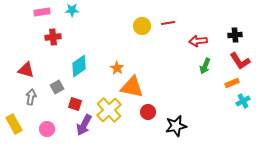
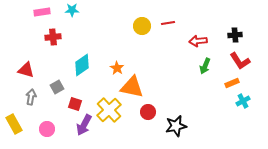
cyan diamond: moved 3 px right, 1 px up
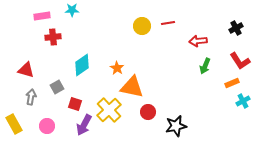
pink rectangle: moved 4 px down
black cross: moved 1 px right, 7 px up; rotated 24 degrees counterclockwise
pink circle: moved 3 px up
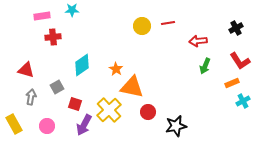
orange star: moved 1 px left, 1 px down
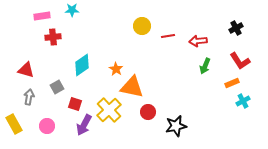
red line: moved 13 px down
gray arrow: moved 2 px left
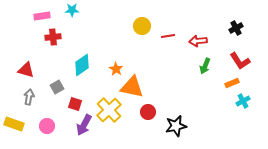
yellow rectangle: rotated 42 degrees counterclockwise
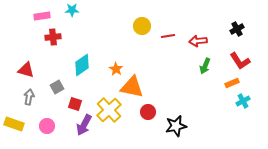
black cross: moved 1 px right, 1 px down
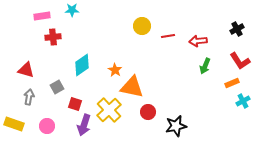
orange star: moved 1 px left, 1 px down
purple arrow: rotated 10 degrees counterclockwise
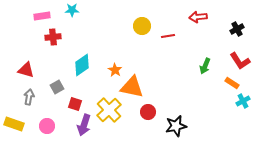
red arrow: moved 24 px up
orange rectangle: rotated 56 degrees clockwise
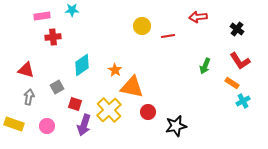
black cross: rotated 24 degrees counterclockwise
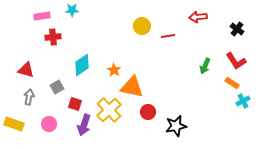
red L-shape: moved 4 px left
orange star: moved 1 px left
pink circle: moved 2 px right, 2 px up
